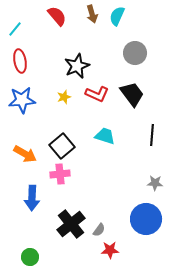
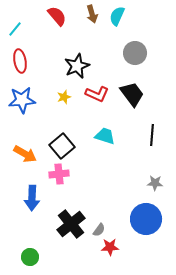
pink cross: moved 1 px left
red star: moved 3 px up
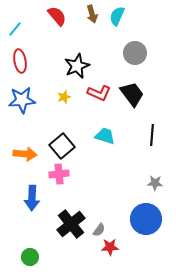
red L-shape: moved 2 px right, 1 px up
orange arrow: rotated 25 degrees counterclockwise
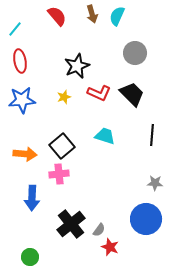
black trapezoid: rotated 8 degrees counterclockwise
red star: rotated 24 degrees clockwise
